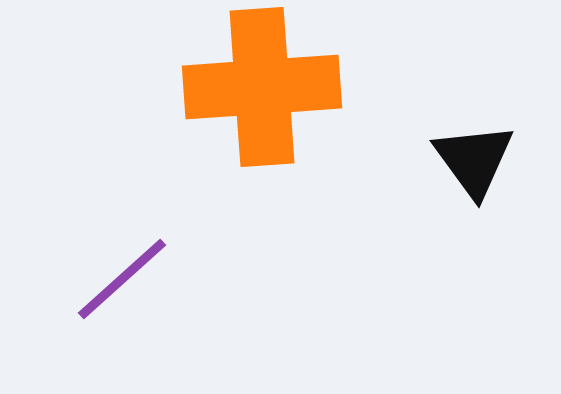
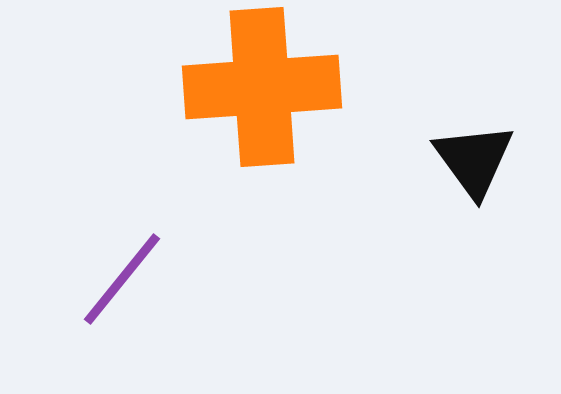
purple line: rotated 9 degrees counterclockwise
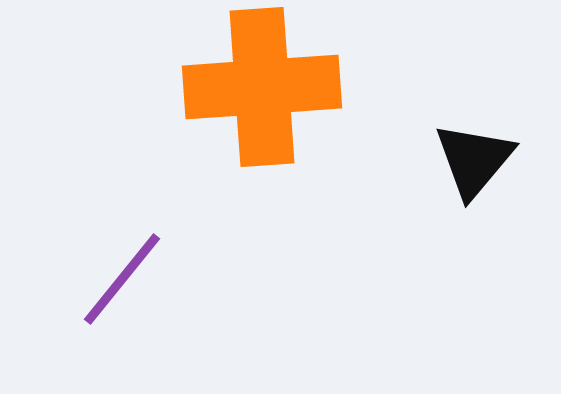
black triangle: rotated 16 degrees clockwise
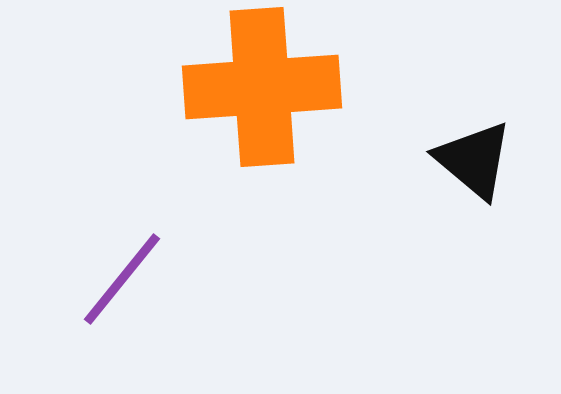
black triangle: rotated 30 degrees counterclockwise
